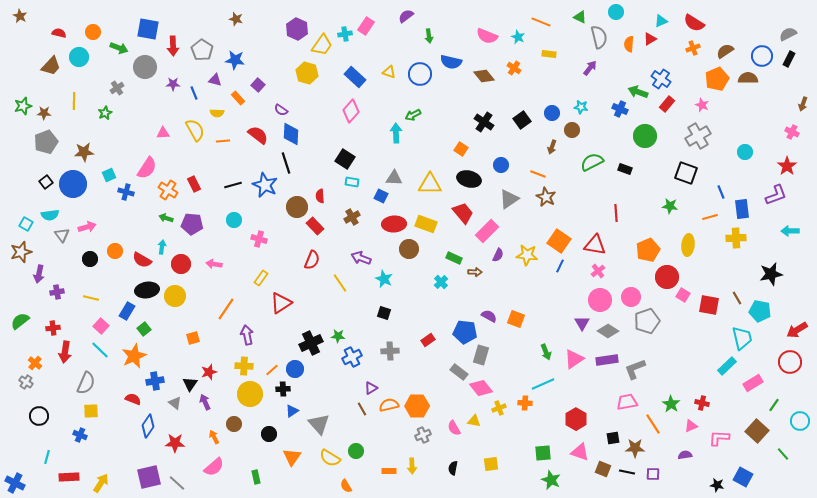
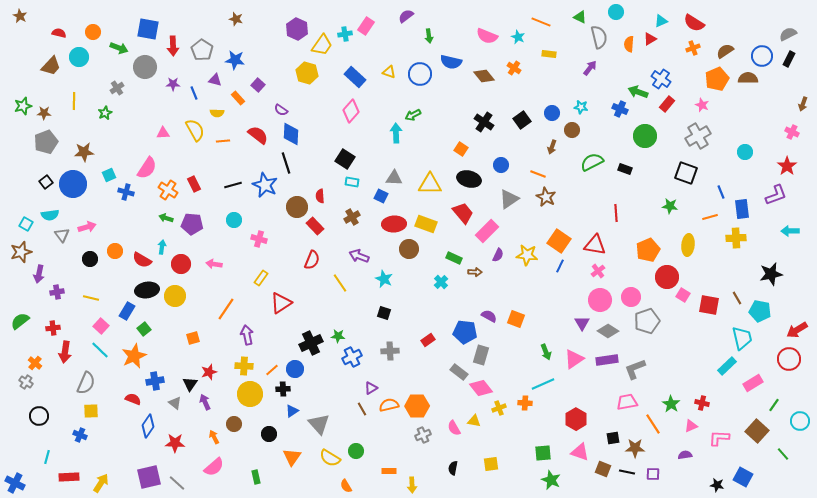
purple arrow at (361, 258): moved 2 px left, 2 px up
red circle at (790, 362): moved 1 px left, 3 px up
yellow arrow at (412, 466): moved 19 px down
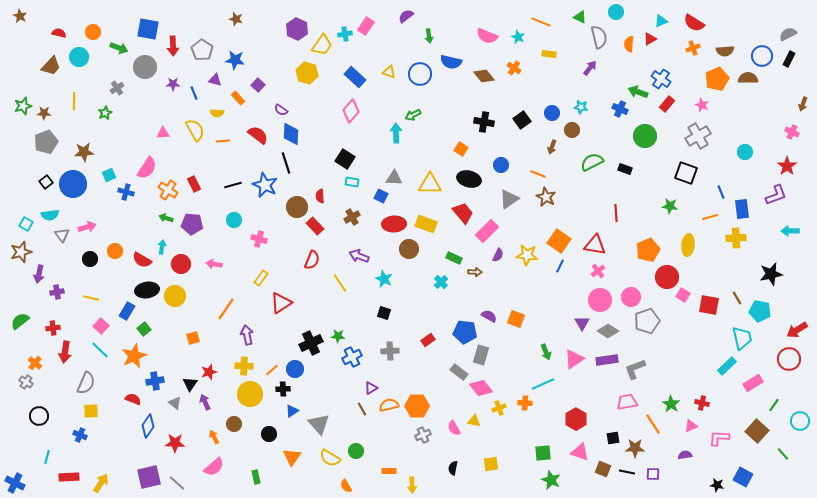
brown semicircle at (725, 51): rotated 150 degrees counterclockwise
black cross at (484, 122): rotated 24 degrees counterclockwise
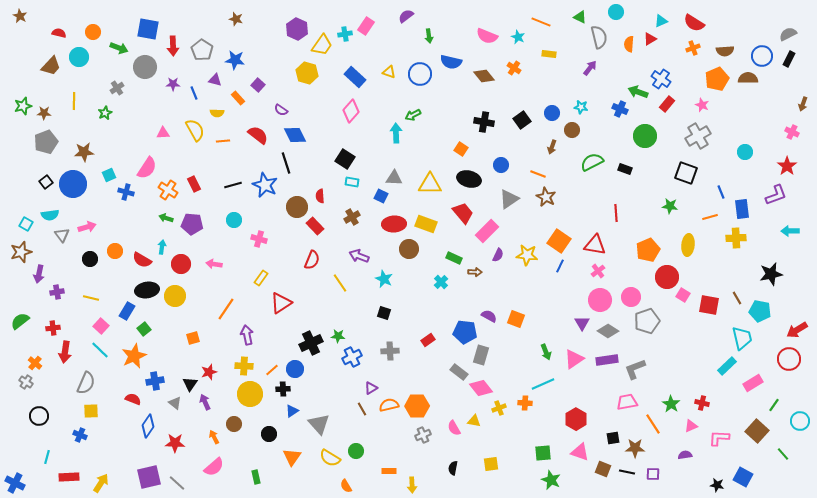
blue diamond at (291, 134): moved 4 px right, 1 px down; rotated 30 degrees counterclockwise
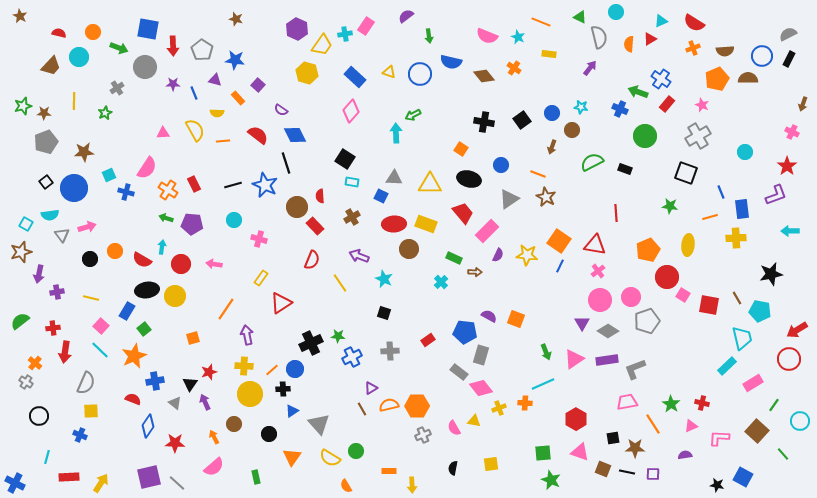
blue circle at (73, 184): moved 1 px right, 4 px down
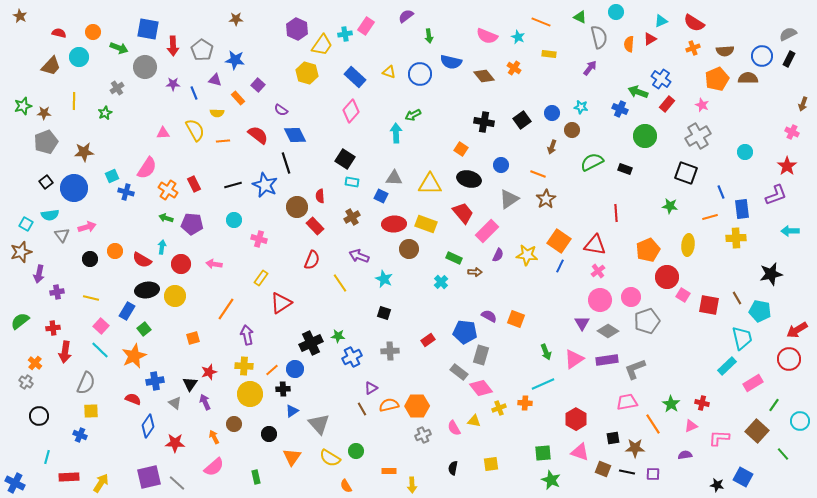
brown star at (236, 19): rotated 16 degrees counterclockwise
cyan square at (109, 175): moved 3 px right, 1 px down
brown star at (546, 197): moved 2 px down; rotated 12 degrees clockwise
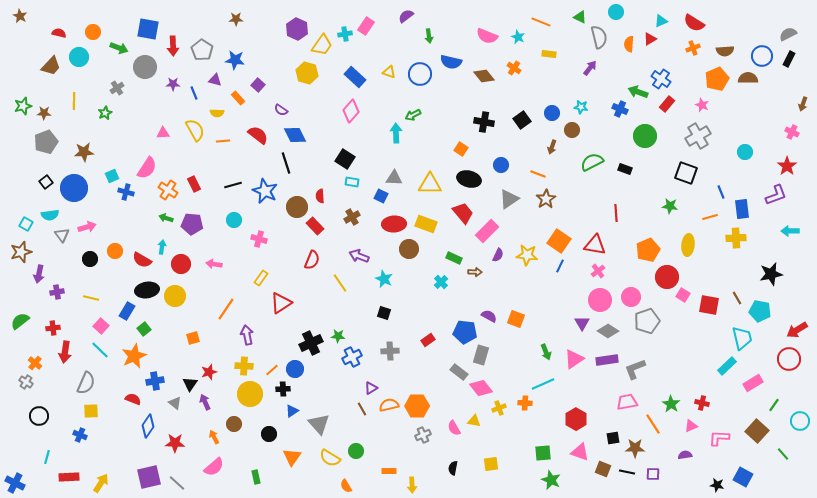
blue star at (265, 185): moved 6 px down
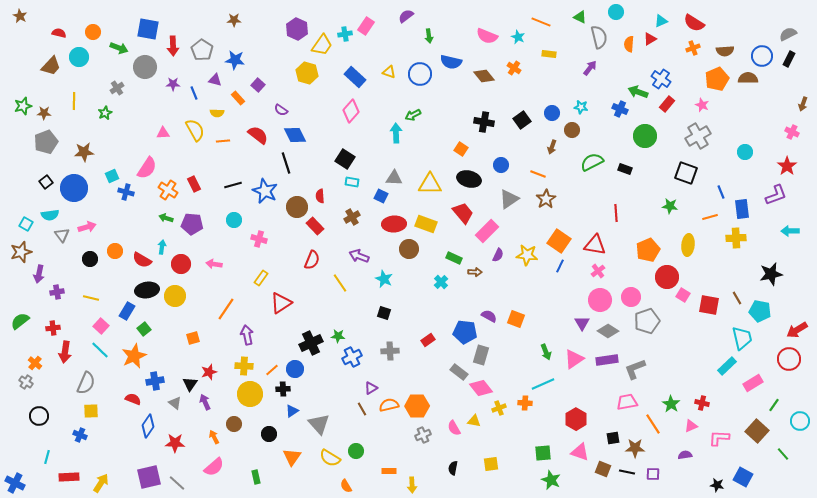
brown star at (236, 19): moved 2 px left, 1 px down
